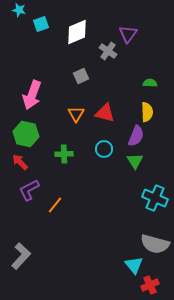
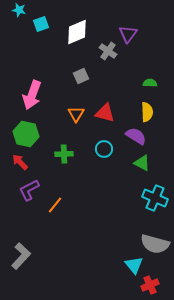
purple semicircle: rotated 80 degrees counterclockwise
green triangle: moved 7 px right, 2 px down; rotated 30 degrees counterclockwise
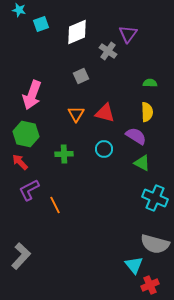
orange line: rotated 66 degrees counterclockwise
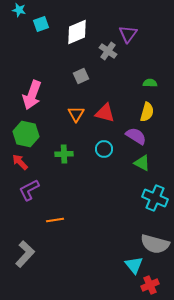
yellow semicircle: rotated 18 degrees clockwise
orange line: moved 15 px down; rotated 72 degrees counterclockwise
gray L-shape: moved 4 px right, 2 px up
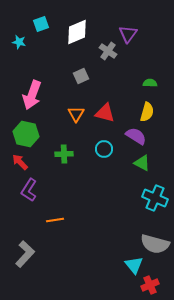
cyan star: moved 32 px down
purple L-shape: rotated 30 degrees counterclockwise
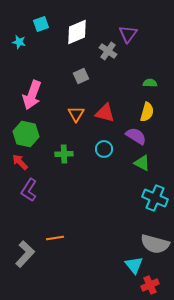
orange line: moved 18 px down
